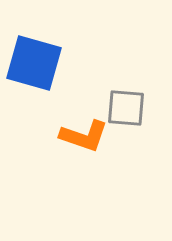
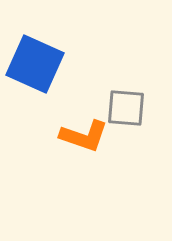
blue square: moved 1 px right, 1 px down; rotated 8 degrees clockwise
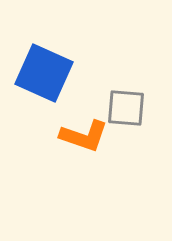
blue square: moved 9 px right, 9 px down
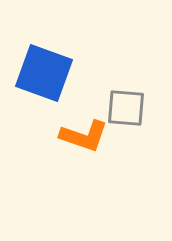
blue square: rotated 4 degrees counterclockwise
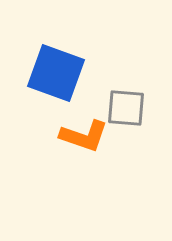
blue square: moved 12 px right
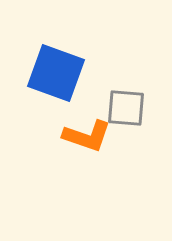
orange L-shape: moved 3 px right
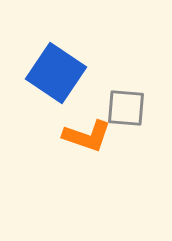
blue square: rotated 14 degrees clockwise
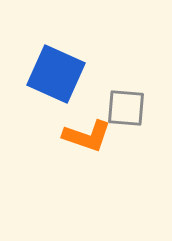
blue square: moved 1 px down; rotated 10 degrees counterclockwise
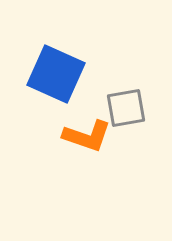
gray square: rotated 15 degrees counterclockwise
